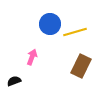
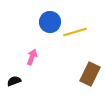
blue circle: moved 2 px up
brown rectangle: moved 9 px right, 8 px down
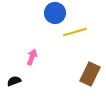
blue circle: moved 5 px right, 9 px up
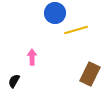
yellow line: moved 1 px right, 2 px up
pink arrow: rotated 21 degrees counterclockwise
black semicircle: rotated 40 degrees counterclockwise
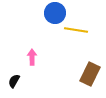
yellow line: rotated 25 degrees clockwise
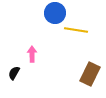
pink arrow: moved 3 px up
black semicircle: moved 8 px up
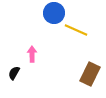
blue circle: moved 1 px left
yellow line: rotated 15 degrees clockwise
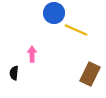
black semicircle: rotated 24 degrees counterclockwise
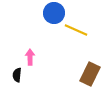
pink arrow: moved 2 px left, 3 px down
black semicircle: moved 3 px right, 2 px down
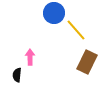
yellow line: rotated 25 degrees clockwise
brown rectangle: moved 3 px left, 12 px up
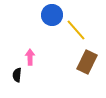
blue circle: moved 2 px left, 2 px down
